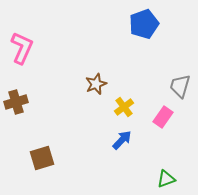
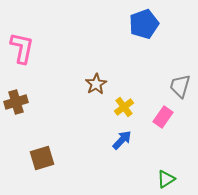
pink L-shape: rotated 12 degrees counterclockwise
brown star: rotated 10 degrees counterclockwise
green triangle: rotated 12 degrees counterclockwise
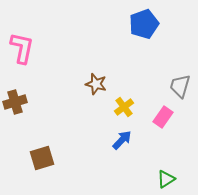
brown star: rotated 25 degrees counterclockwise
brown cross: moved 1 px left
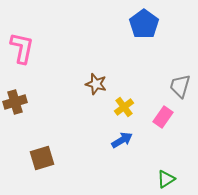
blue pentagon: rotated 16 degrees counterclockwise
blue arrow: rotated 15 degrees clockwise
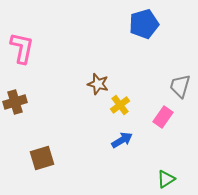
blue pentagon: rotated 20 degrees clockwise
brown star: moved 2 px right
yellow cross: moved 4 px left, 2 px up
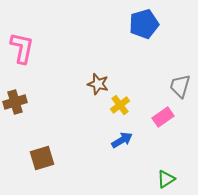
pink rectangle: rotated 20 degrees clockwise
